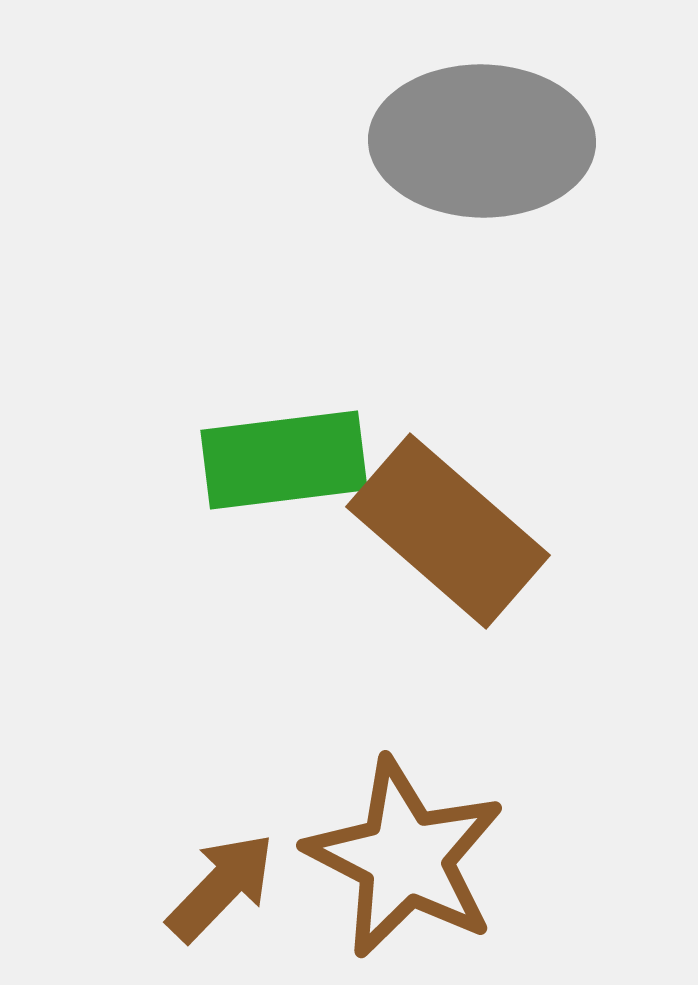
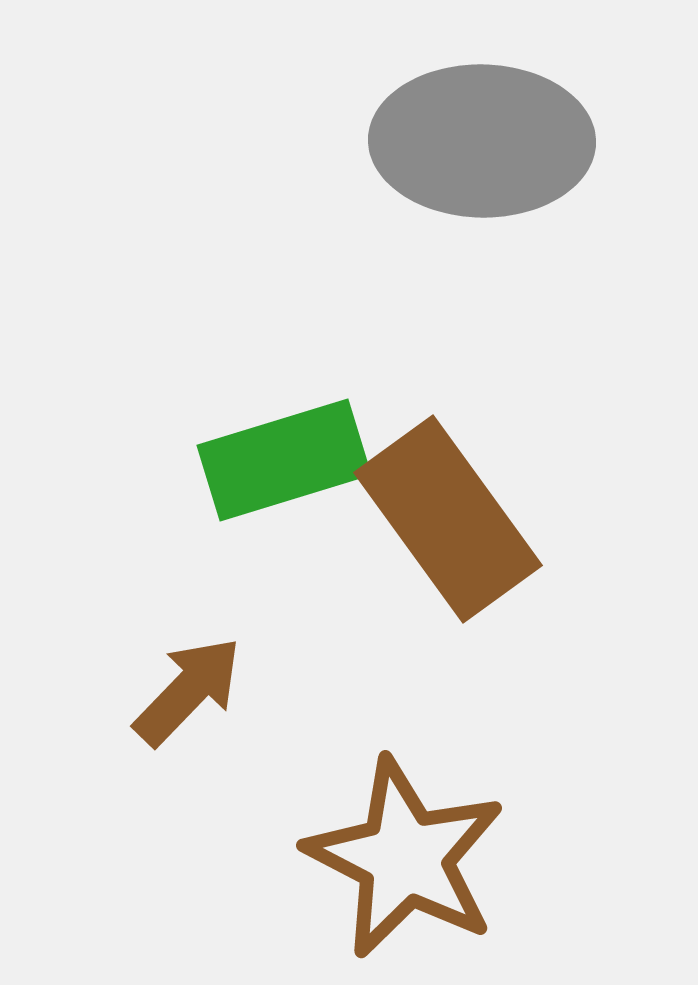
green rectangle: rotated 10 degrees counterclockwise
brown rectangle: moved 12 px up; rotated 13 degrees clockwise
brown arrow: moved 33 px left, 196 px up
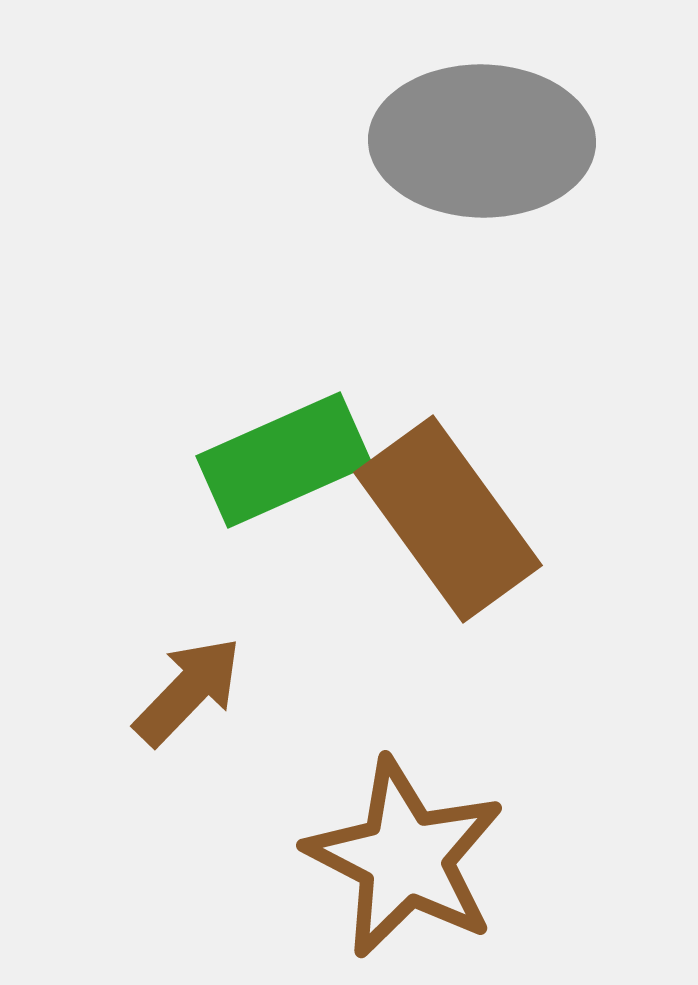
green rectangle: rotated 7 degrees counterclockwise
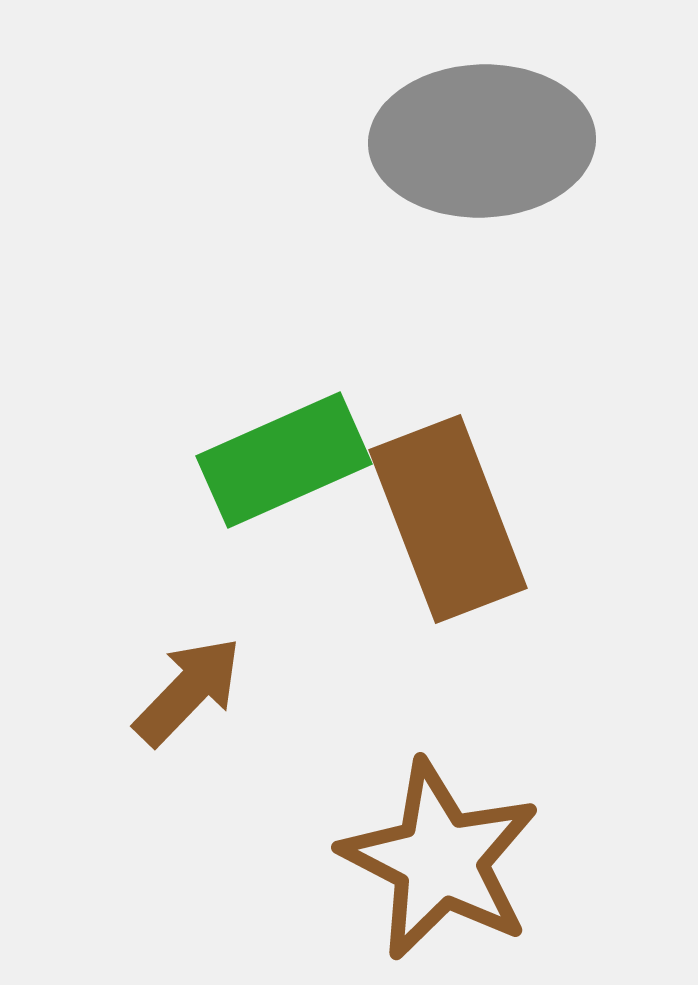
gray ellipse: rotated 3 degrees counterclockwise
brown rectangle: rotated 15 degrees clockwise
brown star: moved 35 px right, 2 px down
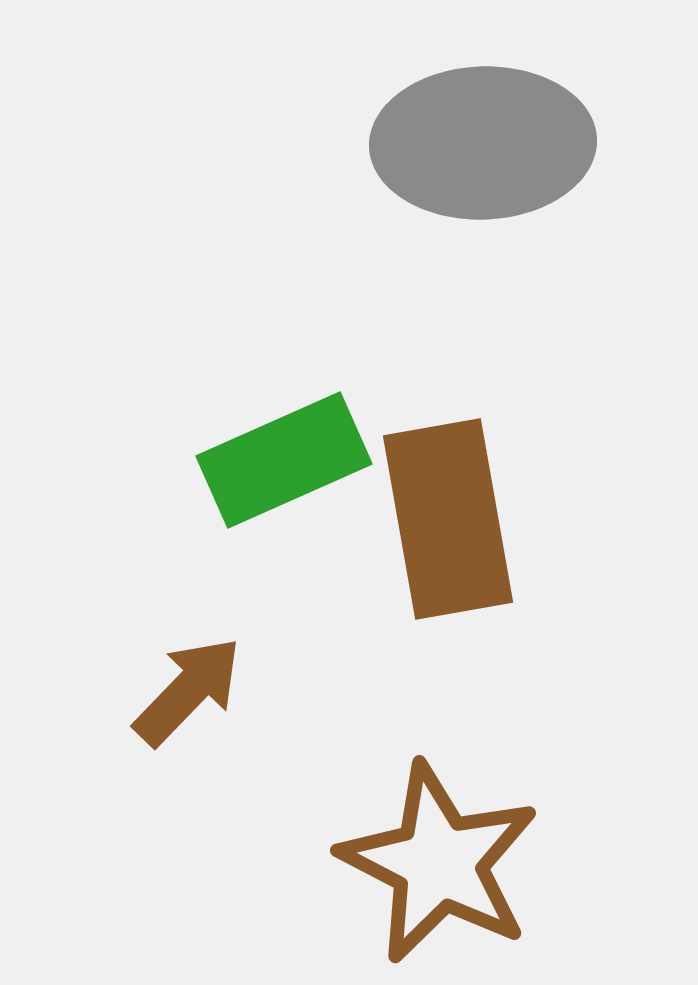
gray ellipse: moved 1 px right, 2 px down
brown rectangle: rotated 11 degrees clockwise
brown star: moved 1 px left, 3 px down
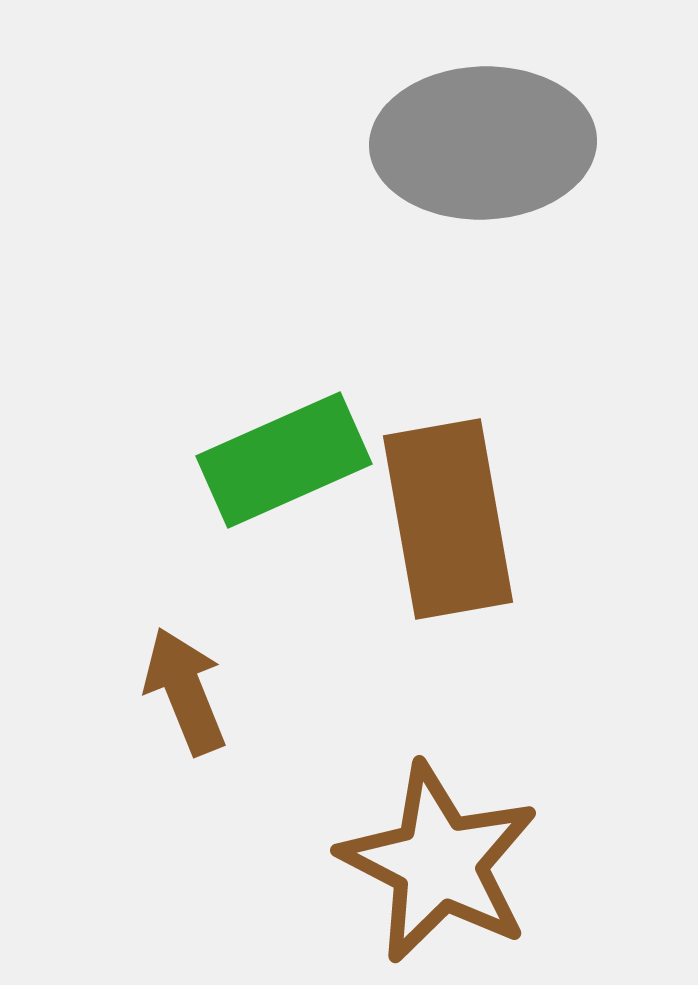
brown arrow: moved 3 px left; rotated 66 degrees counterclockwise
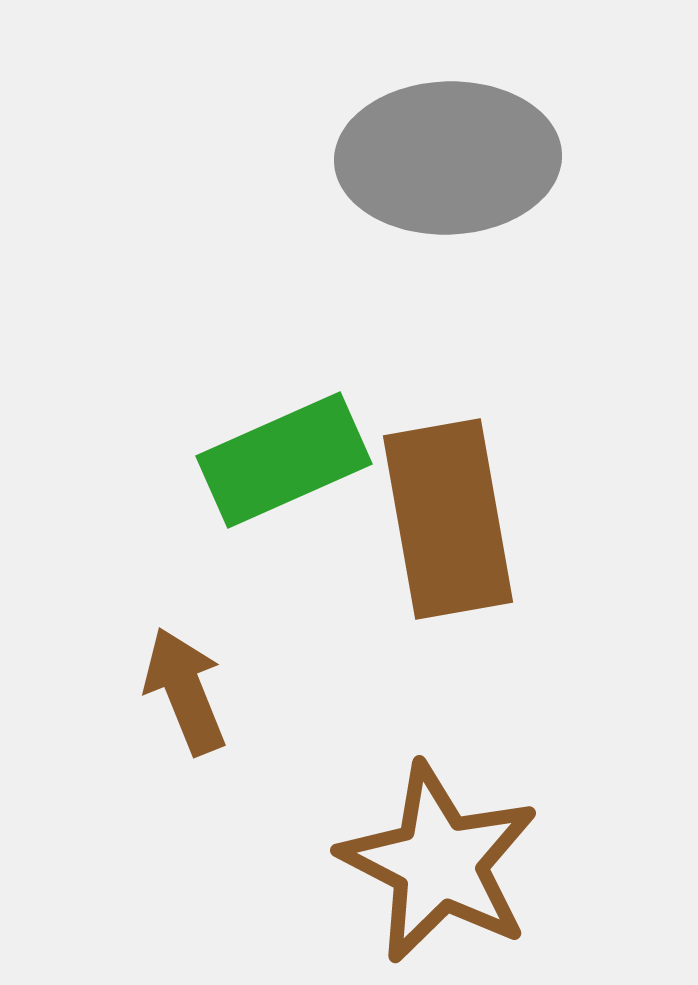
gray ellipse: moved 35 px left, 15 px down
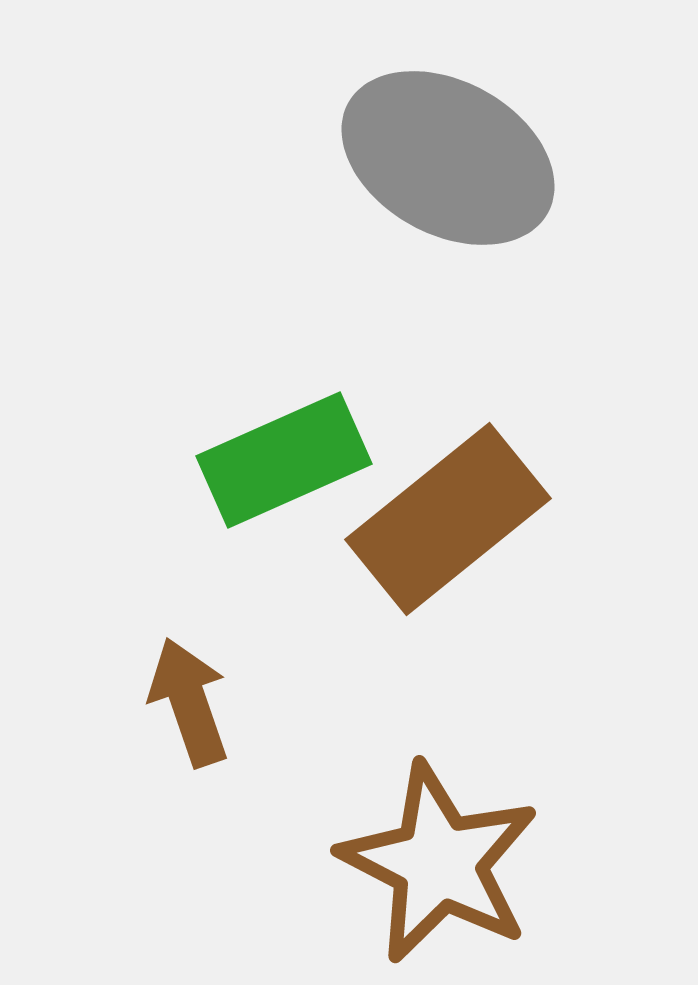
gray ellipse: rotated 31 degrees clockwise
brown rectangle: rotated 61 degrees clockwise
brown arrow: moved 4 px right, 11 px down; rotated 3 degrees clockwise
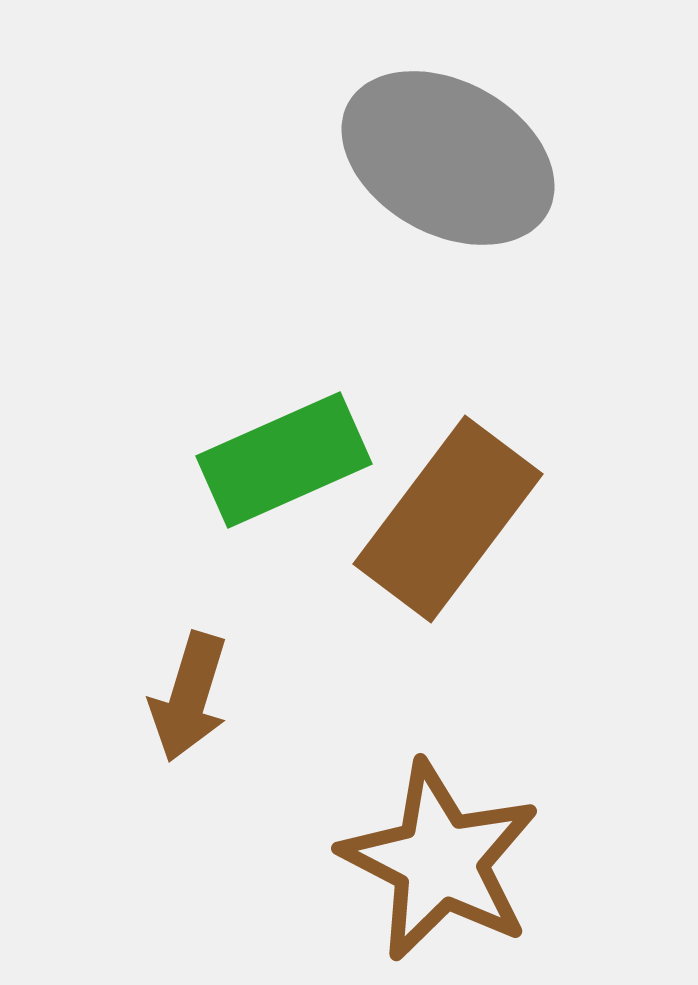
brown rectangle: rotated 14 degrees counterclockwise
brown arrow: moved 5 px up; rotated 144 degrees counterclockwise
brown star: moved 1 px right, 2 px up
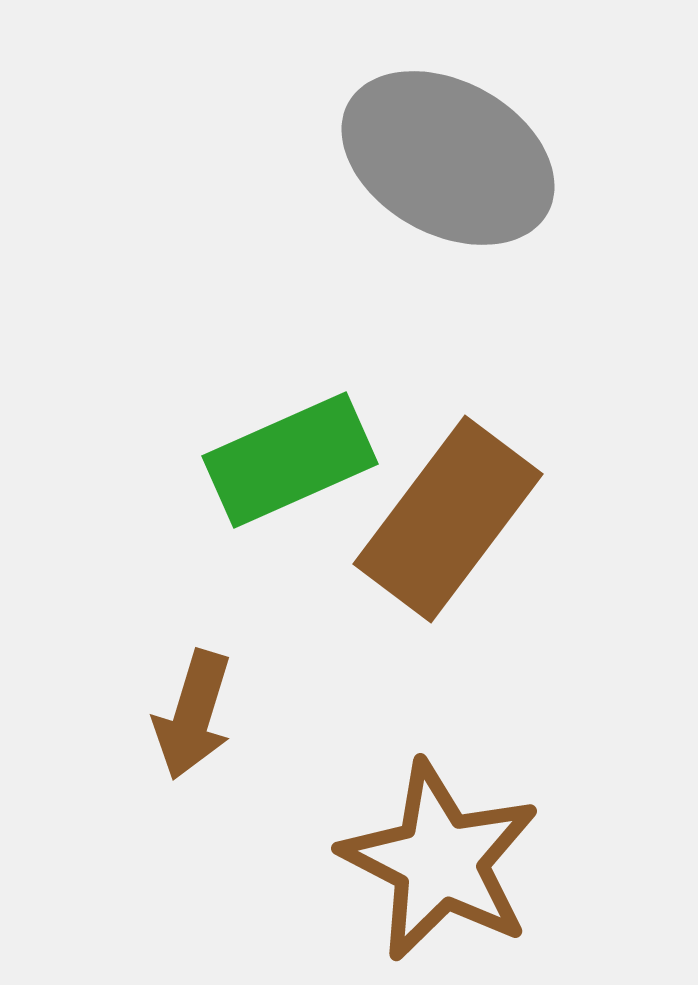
green rectangle: moved 6 px right
brown arrow: moved 4 px right, 18 px down
